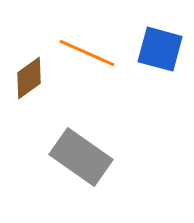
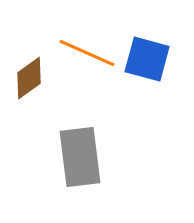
blue square: moved 13 px left, 10 px down
gray rectangle: moved 1 px left; rotated 48 degrees clockwise
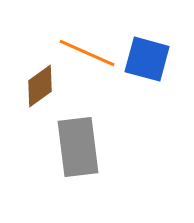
brown diamond: moved 11 px right, 8 px down
gray rectangle: moved 2 px left, 10 px up
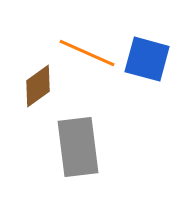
brown diamond: moved 2 px left
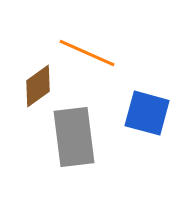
blue square: moved 54 px down
gray rectangle: moved 4 px left, 10 px up
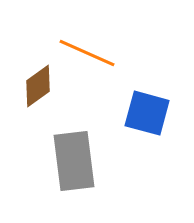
gray rectangle: moved 24 px down
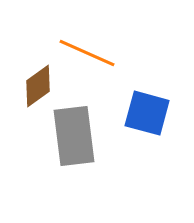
gray rectangle: moved 25 px up
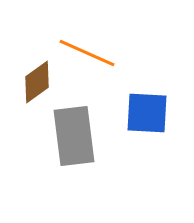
brown diamond: moved 1 px left, 4 px up
blue square: rotated 12 degrees counterclockwise
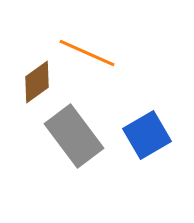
blue square: moved 22 px down; rotated 33 degrees counterclockwise
gray rectangle: rotated 30 degrees counterclockwise
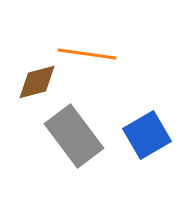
orange line: moved 1 px down; rotated 16 degrees counterclockwise
brown diamond: rotated 21 degrees clockwise
